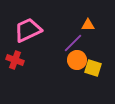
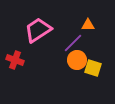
pink trapezoid: moved 10 px right; rotated 8 degrees counterclockwise
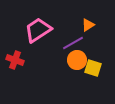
orange triangle: rotated 32 degrees counterclockwise
purple line: rotated 15 degrees clockwise
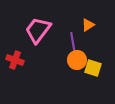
pink trapezoid: rotated 20 degrees counterclockwise
purple line: rotated 70 degrees counterclockwise
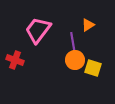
orange circle: moved 2 px left
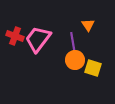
orange triangle: rotated 32 degrees counterclockwise
pink trapezoid: moved 9 px down
red cross: moved 24 px up
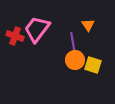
pink trapezoid: moved 1 px left, 10 px up
yellow square: moved 3 px up
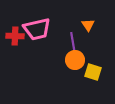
pink trapezoid: rotated 140 degrees counterclockwise
red cross: rotated 18 degrees counterclockwise
yellow square: moved 7 px down
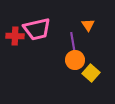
yellow square: moved 2 px left, 1 px down; rotated 24 degrees clockwise
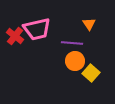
orange triangle: moved 1 px right, 1 px up
red cross: rotated 36 degrees clockwise
purple line: moved 1 px left; rotated 75 degrees counterclockwise
orange circle: moved 1 px down
